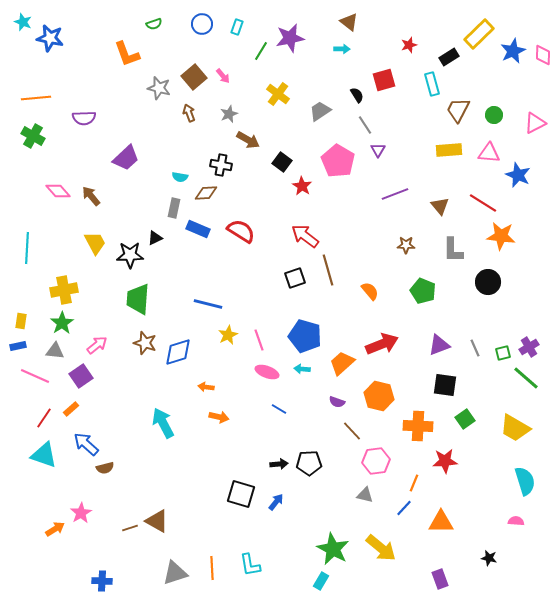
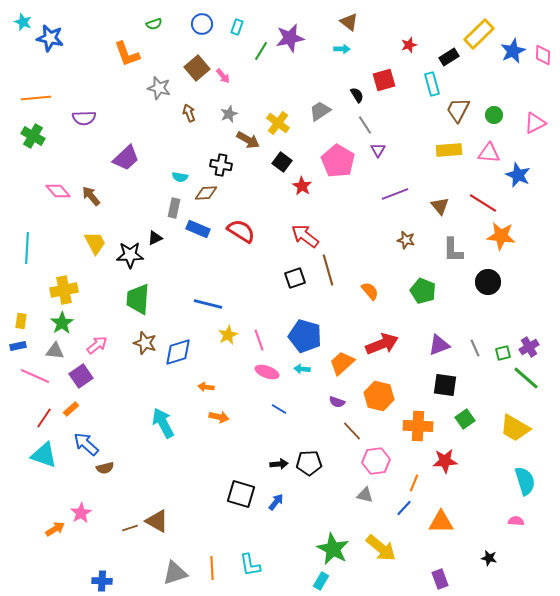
brown square at (194, 77): moved 3 px right, 9 px up
yellow cross at (278, 94): moved 29 px down
brown star at (406, 245): moved 5 px up; rotated 12 degrees clockwise
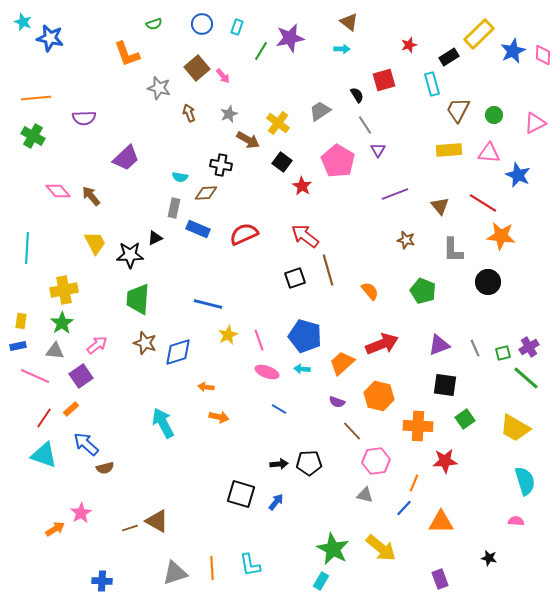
red semicircle at (241, 231): moved 3 px right, 3 px down; rotated 56 degrees counterclockwise
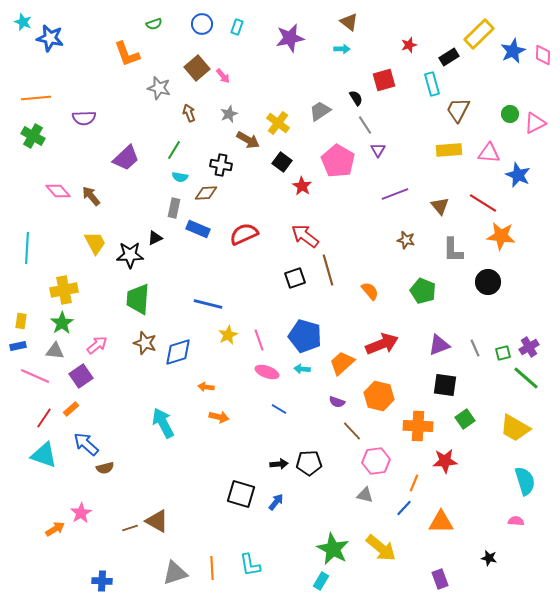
green line at (261, 51): moved 87 px left, 99 px down
black semicircle at (357, 95): moved 1 px left, 3 px down
green circle at (494, 115): moved 16 px right, 1 px up
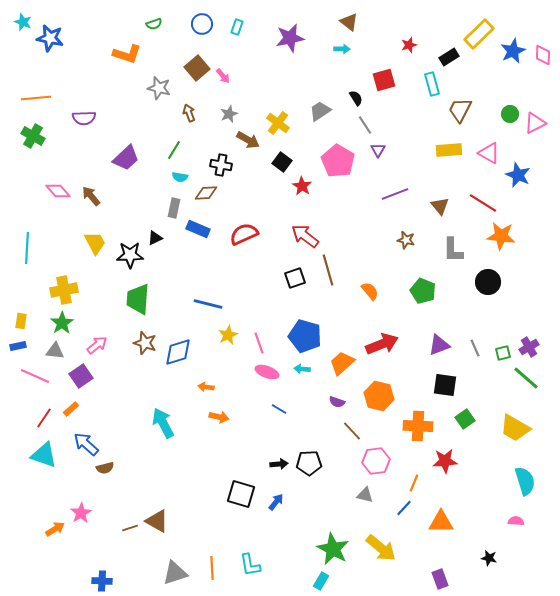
orange L-shape at (127, 54): rotated 52 degrees counterclockwise
brown trapezoid at (458, 110): moved 2 px right
pink triangle at (489, 153): rotated 25 degrees clockwise
pink line at (259, 340): moved 3 px down
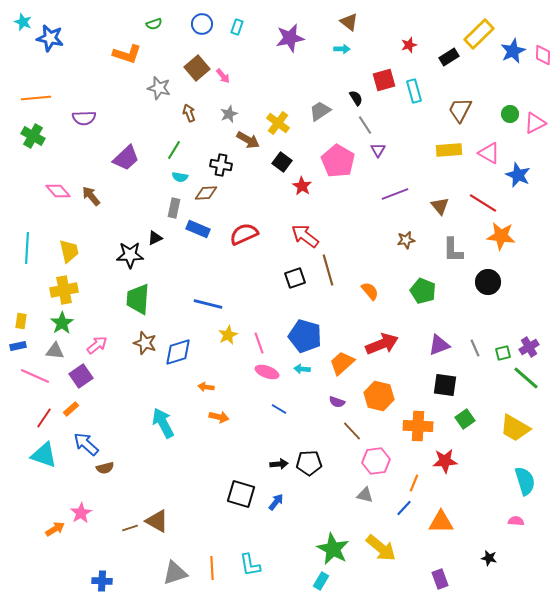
cyan rectangle at (432, 84): moved 18 px left, 7 px down
brown star at (406, 240): rotated 24 degrees counterclockwise
yellow trapezoid at (95, 243): moved 26 px left, 8 px down; rotated 15 degrees clockwise
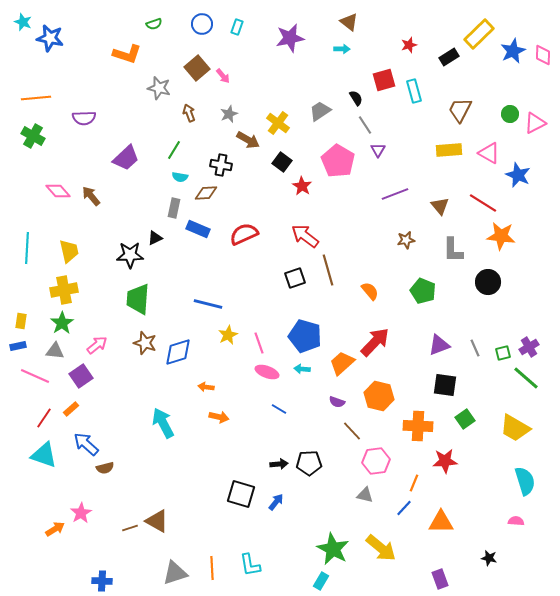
red arrow at (382, 344): moved 7 px left, 2 px up; rotated 24 degrees counterclockwise
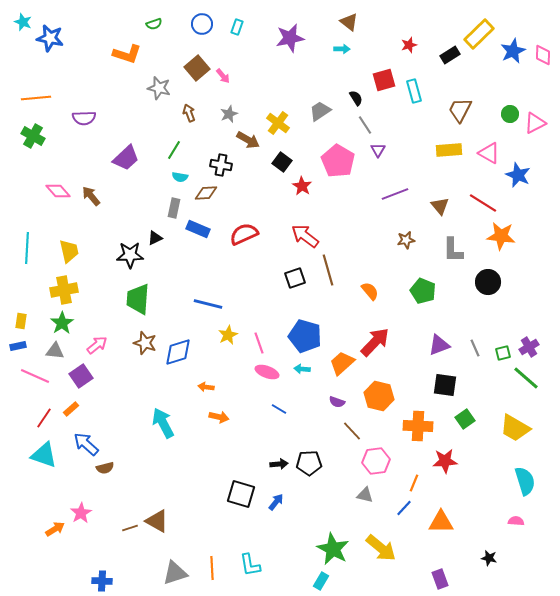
black rectangle at (449, 57): moved 1 px right, 2 px up
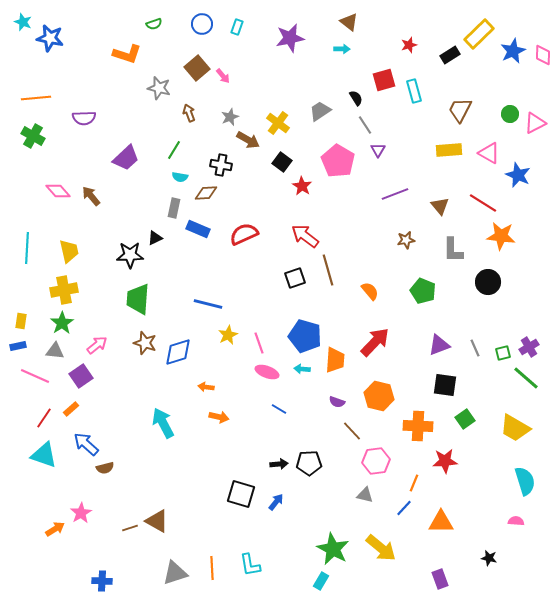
gray star at (229, 114): moved 1 px right, 3 px down
orange trapezoid at (342, 363): moved 7 px left, 3 px up; rotated 136 degrees clockwise
